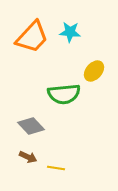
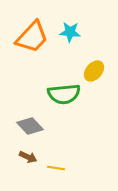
gray diamond: moved 1 px left
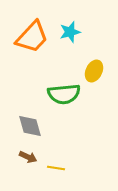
cyan star: rotated 20 degrees counterclockwise
yellow ellipse: rotated 15 degrees counterclockwise
gray diamond: rotated 28 degrees clockwise
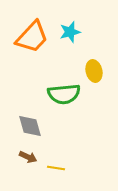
yellow ellipse: rotated 40 degrees counterclockwise
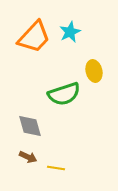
cyan star: rotated 10 degrees counterclockwise
orange trapezoid: moved 2 px right
green semicircle: rotated 12 degrees counterclockwise
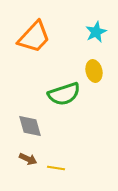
cyan star: moved 26 px right
brown arrow: moved 2 px down
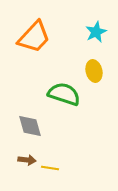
green semicircle: rotated 144 degrees counterclockwise
brown arrow: moved 1 px left, 1 px down; rotated 18 degrees counterclockwise
yellow line: moved 6 px left
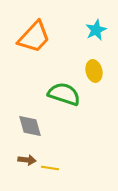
cyan star: moved 2 px up
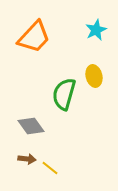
yellow ellipse: moved 5 px down
green semicircle: rotated 92 degrees counterclockwise
gray diamond: moved 1 px right; rotated 20 degrees counterclockwise
brown arrow: moved 1 px up
yellow line: rotated 30 degrees clockwise
